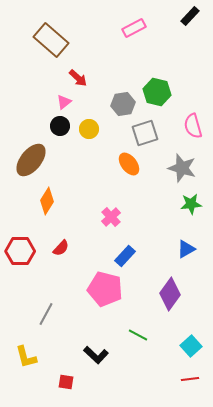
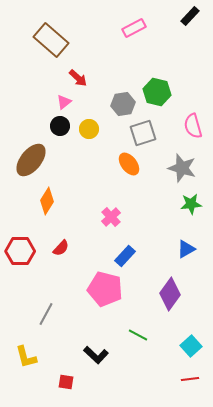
gray square: moved 2 px left
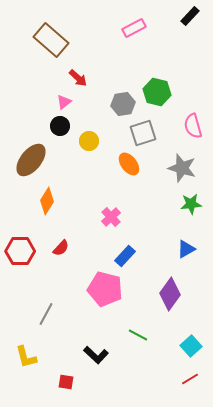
yellow circle: moved 12 px down
red line: rotated 24 degrees counterclockwise
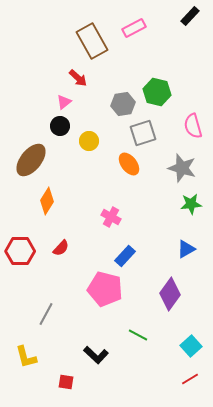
brown rectangle: moved 41 px right, 1 px down; rotated 20 degrees clockwise
pink cross: rotated 18 degrees counterclockwise
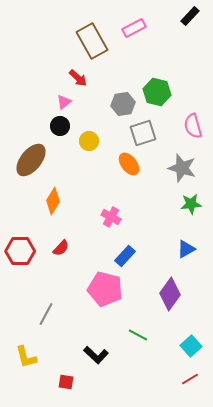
orange diamond: moved 6 px right
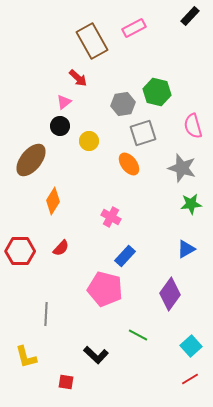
gray line: rotated 25 degrees counterclockwise
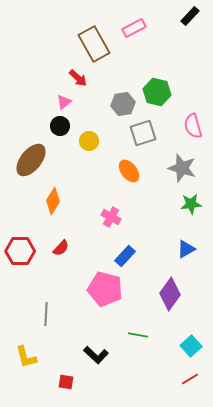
brown rectangle: moved 2 px right, 3 px down
orange ellipse: moved 7 px down
green line: rotated 18 degrees counterclockwise
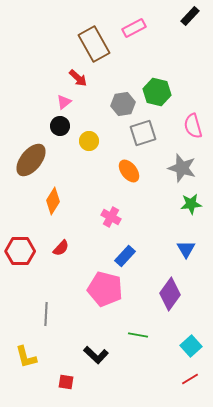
blue triangle: rotated 30 degrees counterclockwise
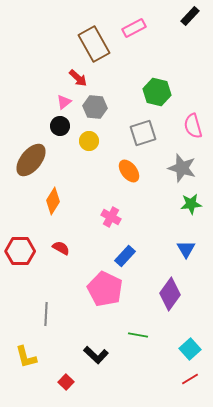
gray hexagon: moved 28 px left, 3 px down; rotated 15 degrees clockwise
red semicircle: rotated 102 degrees counterclockwise
pink pentagon: rotated 12 degrees clockwise
cyan square: moved 1 px left, 3 px down
red square: rotated 35 degrees clockwise
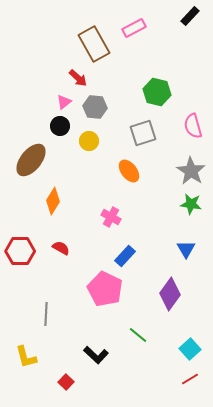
gray star: moved 9 px right, 3 px down; rotated 16 degrees clockwise
green star: rotated 15 degrees clockwise
green line: rotated 30 degrees clockwise
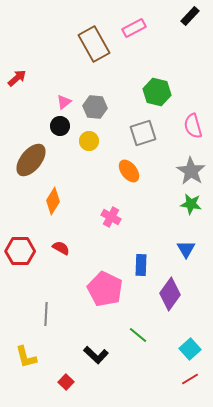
red arrow: moved 61 px left; rotated 84 degrees counterclockwise
blue rectangle: moved 16 px right, 9 px down; rotated 40 degrees counterclockwise
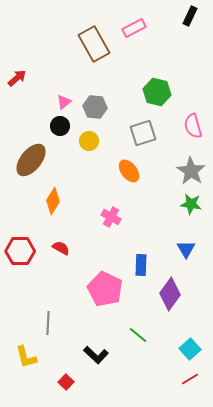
black rectangle: rotated 18 degrees counterclockwise
gray line: moved 2 px right, 9 px down
